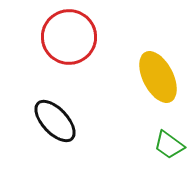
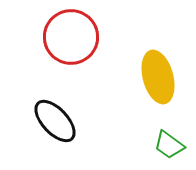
red circle: moved 2 px right
yellow ellipse: rotated 12 degrees clockwise
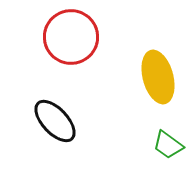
green trapezoid: moved 1 px left
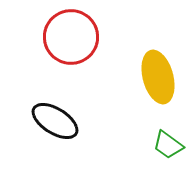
black ellipse: rotated 15 degrees counterclockwise
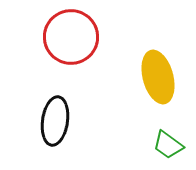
black ellipse: rotated 66 degrees clockwise
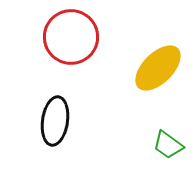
yellow ellipse: moved 9 px up; rotated 60 degrees clockwise
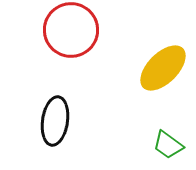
red circle: moved 7 px up
yellow ellipse: moved 5 px right
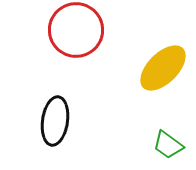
red circle: moved 5 px right
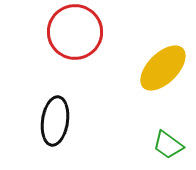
red circle: moved 1 px left, 2 px down
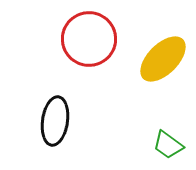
red circle: moved 14 px right, 7 px down
yellow ellipse: moved 9 px up
